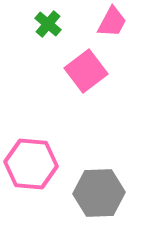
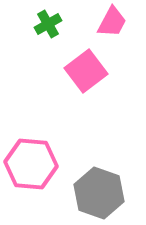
green cross: rotated 20 degrees clockwise
gray hexagon: rotated 21 degrees clockwise
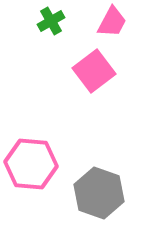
green cross: moved 3 px right, 3 px up
pink square: moved 8 px right
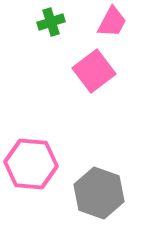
green cross: moved 1 px down; rotated 12 degrees clockwise
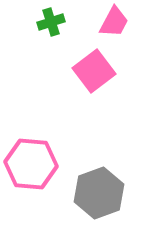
pink trapezoid: moved 2 px right
gray hexagon: rotated 21 degrees clockwise
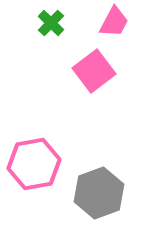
green cross: moved 1 px down; rotated 28 degrees counterclockwise
pink hexagon: moved 3 px right; rotated 15 degrees counterclockwise
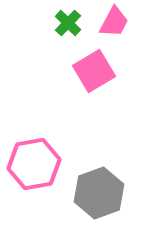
green cross: moved 17 px right
pink square: rotated 6 degrees clockwise
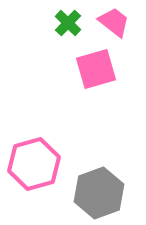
pink trapezoid: rotated 80 degrees counterclockwise
pink square: moved 2 px right, 2 px up; rotated 15 degrees clockwise
pink hexagon: rotated 6 degrees counterclockwise
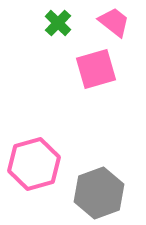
green cross: moved 10 px left
